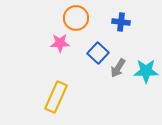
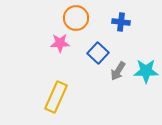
gray arrow: moved 3 px down
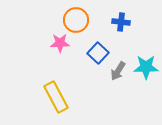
orange circle: moved 2 px down
cyan star: moved 4 px up
yellow rectangle: rotated 52 degrees counterclockwise
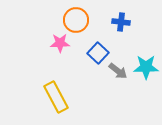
gray arrow: rotated 84 degrees counterclockwise
